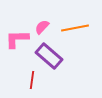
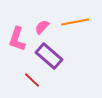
orange line: moved 6 px up
pink L-shape: rotated 70 degrees counterclockwise
red line: rotated 54 degrees counterclockwise
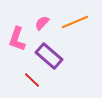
orange line: rotated 12 degrees counterclockwise
pink semicircle: moved 4 px up
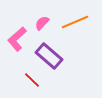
pink L-shape: rotated 30 degrees clockwise
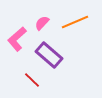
purple rectangle: moved 1 px up
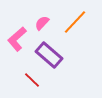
orange line: rotated 24 degrees counterclockwise
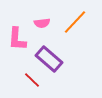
pink semicircle: rotated 140 degrees counterclockwise
pink L-shape: rotated 45 degrees counterclockwise
purple rectangle: moved 4 px down
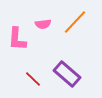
pink semicircle: moved 1 px right, 1 px down
purple rectangle: moved 18 px right, 15 px down
red line: moved 1 px right, 1 px up
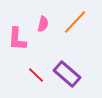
pink semicircle: rotated 70 degrees counterclockwise
red line: moved 3 px right, 4 px up
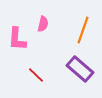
orange line: moved 8 px right, 8 px down; rotated 24 degrees counterclockwise
purple rectangle: moved 13 px right, 5 px up
